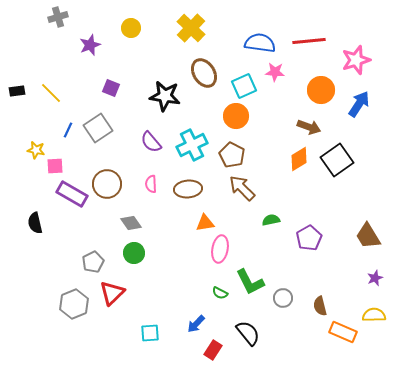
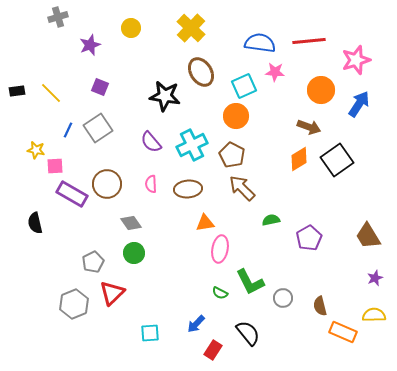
brown ellipse at (204, 73): moved 3 px left, 1 px up
purple square at (111, 88): moved 11 px left, 1 px up
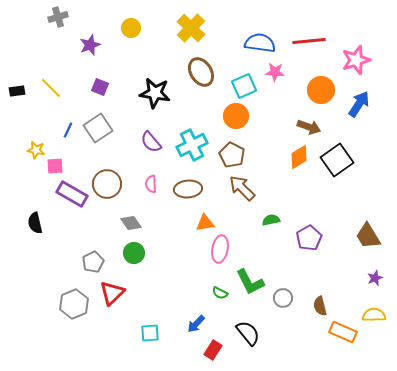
yellow line at (51, 93): moved 5 px up
black star at (165, 96): moved 10 px left, 3 px up
orange diamond at (299, 159): moved 2 px up
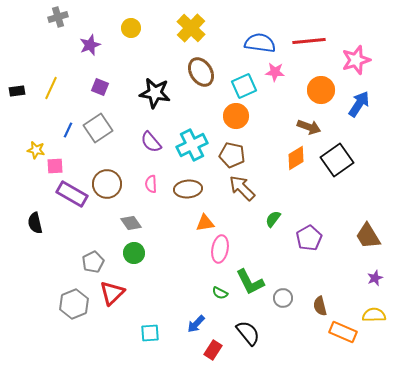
yellow line at (51, 88): rotated 70 degrees clockwise
brown pentagon at (232, 155): rotated 15 degrees counterclockwise
orange diamond at (299, 157): moved 3 px left, 1 px down
green semicircle at (271, 220): moved 2 px right, 1 px up; rotated 42 degrees counterclockwise
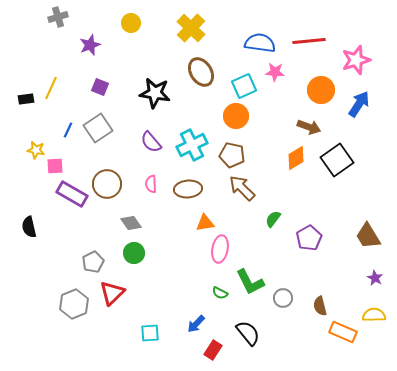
yellow circle at (131, 28): moved 5 px up
black rectangle at (17, 91): moved 9 px right, 8 px down
black semicircle at (35, 223): moved 6 px left, 4 px down
purple star at (375, 278): rotated 21 degrees counterclockwise
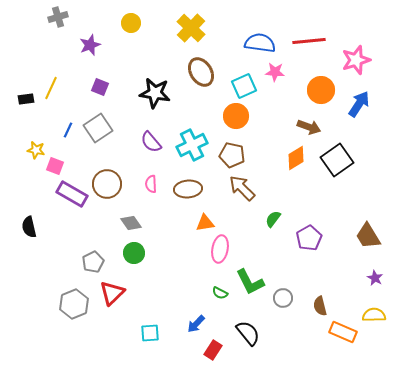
pink square at (55, 166): rotated 24 degrees clockwise
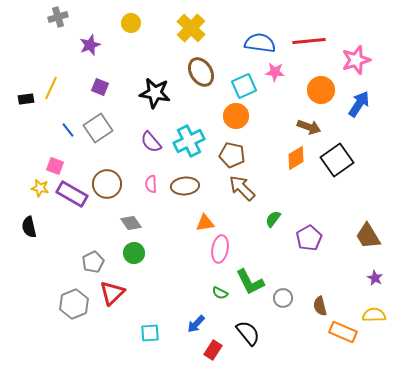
blue line at (68, 130): rotated 63 degrees counterclockwise
cyan cross at (192, 145): moved 3 px left, 4 px up
yellow star at (36, 150): moved 4 px right, 38 px down
brown ellipse at (188, 189): moved 3 px left, 3 px up
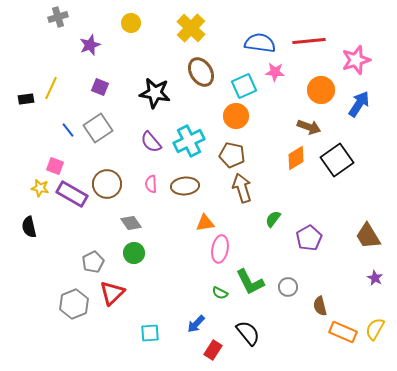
brown arrow at (242, 188): rotated 28 degrees clockwise
gray circle at (283, 298): moved 5 px right, 11 px up
yellow semicircle at (374, 315): moved 1 px right, 14 px down; rotated 60 degrees counterclockwise
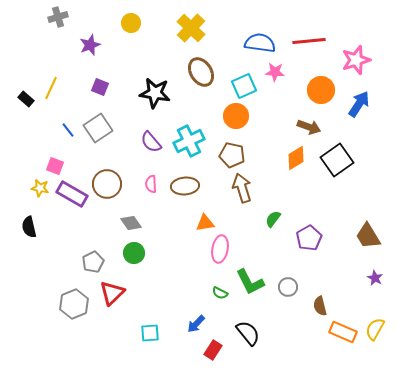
black rectangle at (26, 99): rotated 49 degrees clockwise
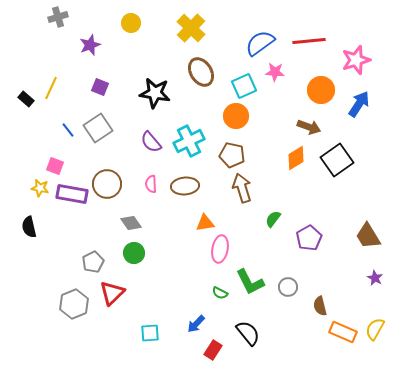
blue semicircle at (260, 43): rotated 44 degrees counterclockwise
purple rectangle at (72, 194): rotated 20 degrees counterclockwise
